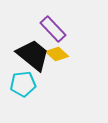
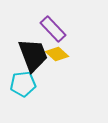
black trapezoid: rotated 30 degrees clockwise
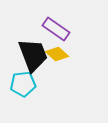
purple rectangle: moved 3 px right; rotated 12 degrees counterclockwise
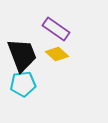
black trapezoid: moved 11 px left
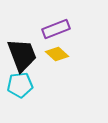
purple rectangle: rotated 56 degrees counterclockwise
cyan pentagon: moved 3 px left, 1 px down
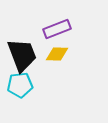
purple rectangle: moved 1 px right
yellow diamond: rotated 40 degrees counterclockwise
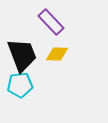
purple rectangle: moved 6 px left, 7 px up; rotated 68 degrees clockwise
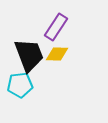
purple rectangle: moved 5 px right, 5 px down; rotated 76 degrees clockwise
black trapezoid: moved 7 px right
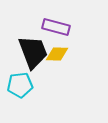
purple rectangle: rotated 72 degrees clockwise
black trapezoid: moved 4 px right, 3 px up
